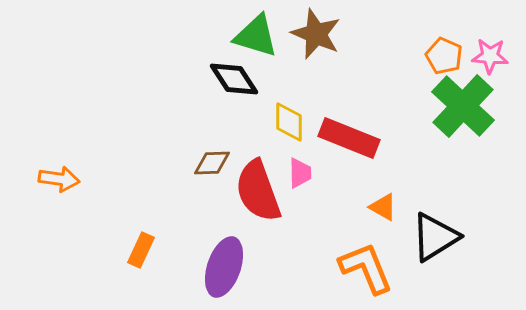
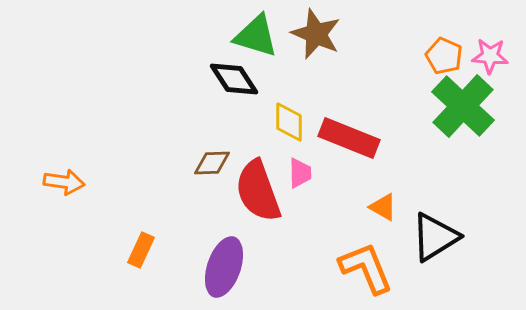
orange arrow: moved 5 px right, 3 px down
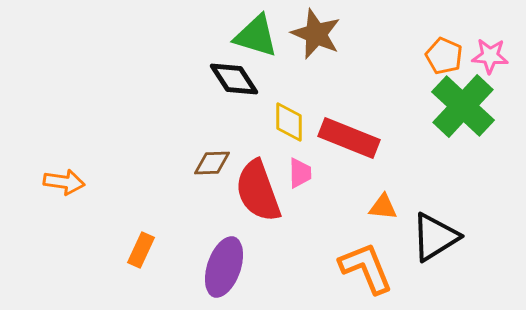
orange triangle: rotated 24 degrees counterclockwise
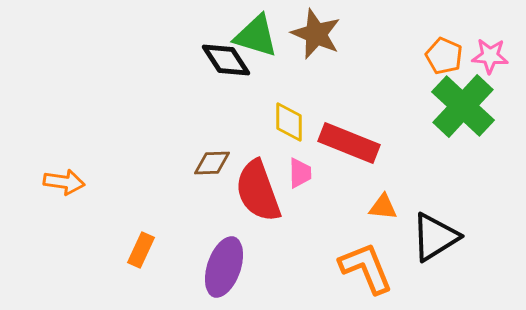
black diamond: moved 8 px left, 19 px up
red rectangle: moved 5 px down
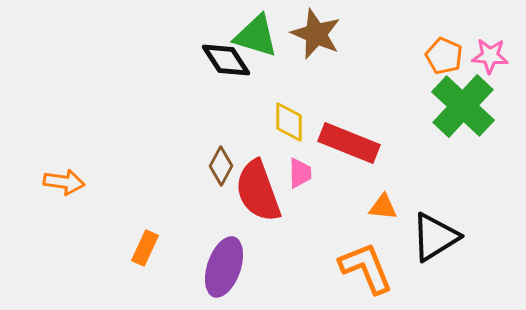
brown diamond: moved 9 px right, 3 px down; rotated 60 degrees counterclockwise
orange rectangle: moved 4 px right, 2 px up
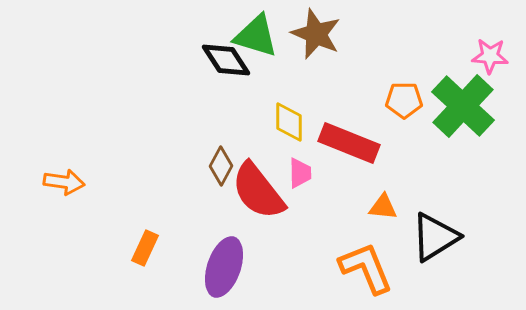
orange pentagon: moved 40 px left, 44 px down; rotated 24 degrees counterclockwise
red semicircle: rotated 18 degrees counterclockwise
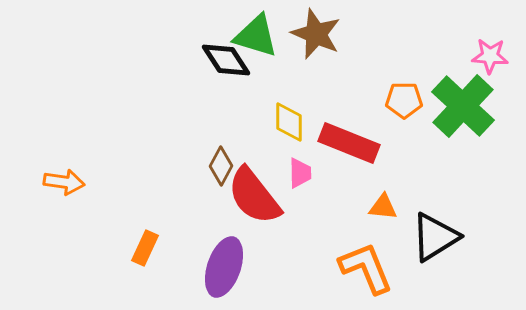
red semicircle: moved 4 px left, 5 px down
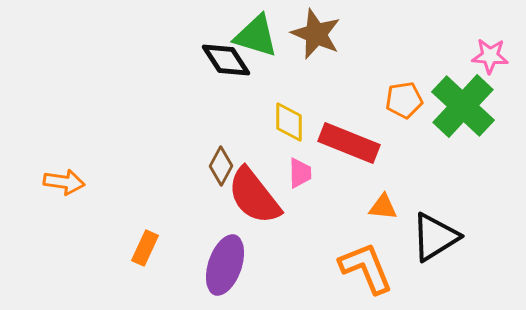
orange pentagon: rotated 9 degrees counterclockwise
purple ellipse: moved 1 px right, 2 px up
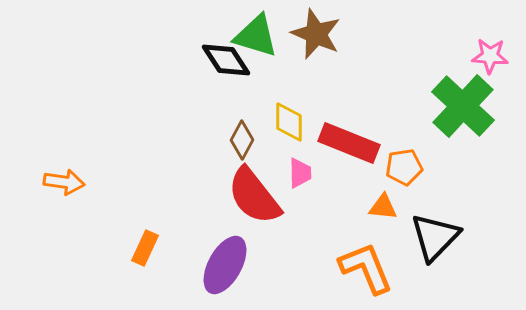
orange pentagon: moved 67 px down
brown diamond: moved 21 px right, 26 px up
black triangle: rotated 14 degrees counterclockwise
purple ellipse: rotated 10 degrees clockwise
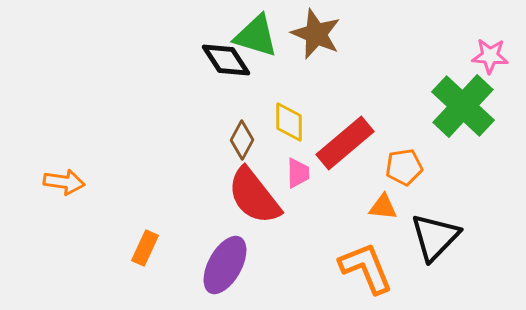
red rectangle: moved 4 px left; rotated 62 degrees counterclockwise
pink trapezoid: moved 2 px left
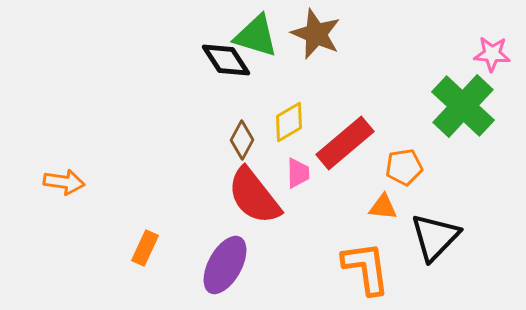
pink star: moved 2 px right, 2 px up
yellow diamond: rotated 60 degrees clockwise
orange L-shape: rotated 14 degrees clockwise
